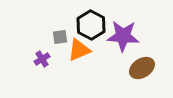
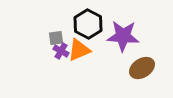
black hexagon: moved 3 px left, 1 px up
gray square: moved 4 px left, 1 px down
purple cross: moved 19 px right, 8 px up; rotated 28 degrees counterclockwise
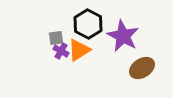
purple star: rotated 24 degrees clockwise
orange triangle: rotated 10 degrees counterclockwise
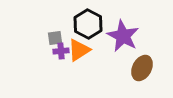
gray square: moved 1 px left
purple cross: rotated 35 degrees counterclockwise
brown ellipse: rotated 30 degrees counterclockwise
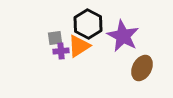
orange triangle: moved 4 px up
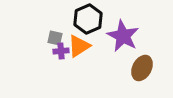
black hexagon: moved 5 px up; rotated 8 degrees clockwise
gray square: rotated 21 degrees clockwise
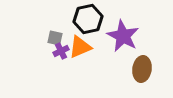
black hexagon: rotated 12 degrees clockwise
orange triangle: moved 1 px right, 1 px down; rotated 10 degrees clockwise
purple cross: rotated 21 degrees counterclockwise
brown ellipse: moved 1 px down; rotated 20 degrees counterclockwise
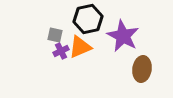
gray square: moved 3 px up
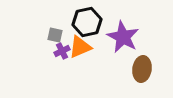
black hexagon: moved 1 px left, 3 px down
purple star: moved 1 px down
purple cross: moved 1 px right
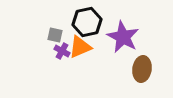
purple cross: rotated 35 degrees counterclockwise
